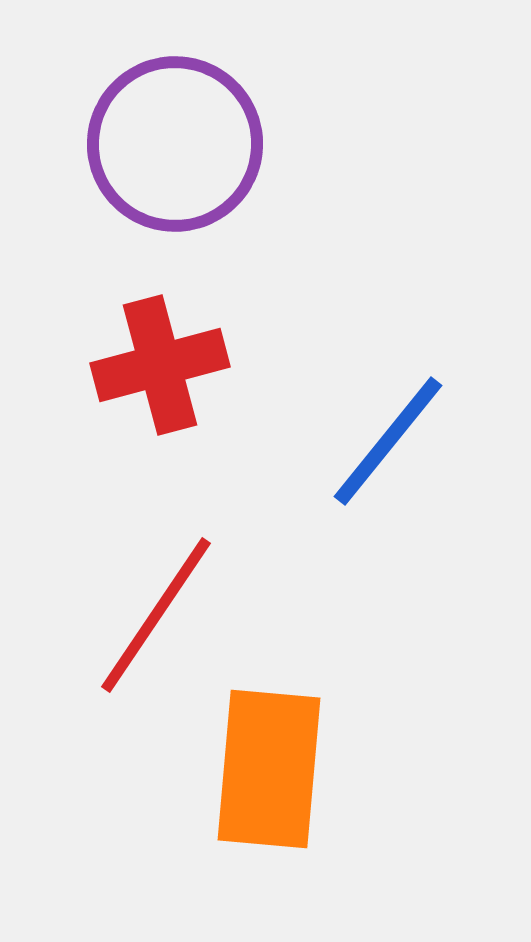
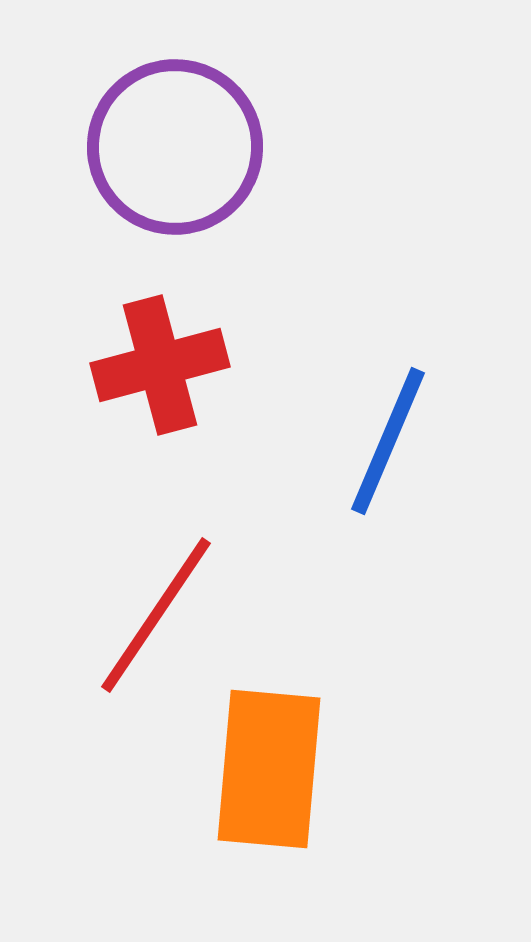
purple circle: moved 3 px down
blue line: rotated 16 degrees counterclockwise
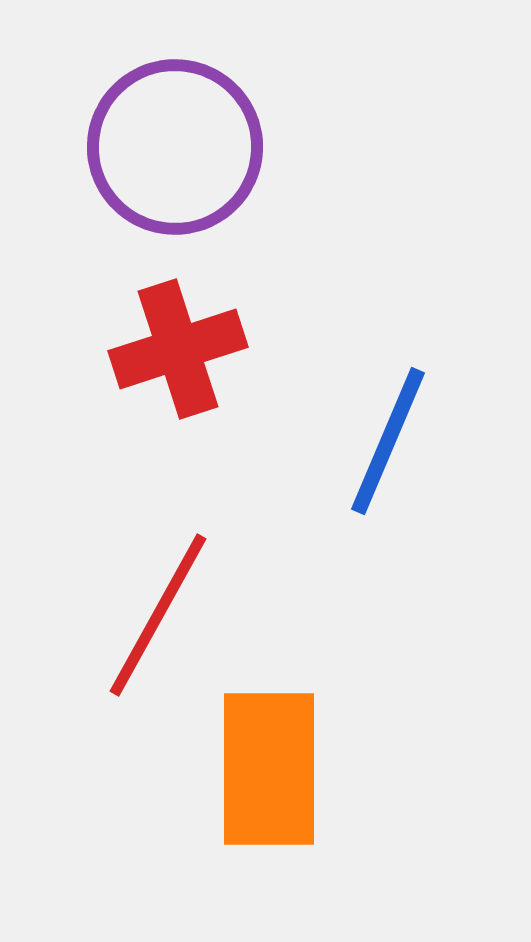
red cross: moved 18 px right, 16 px up; rotated 3 degrees counterclockwise
red line: moved 2 px right; rotated 5 degrees counterclockwise
orange rectangle: rotated 5 degrees counterclockwise
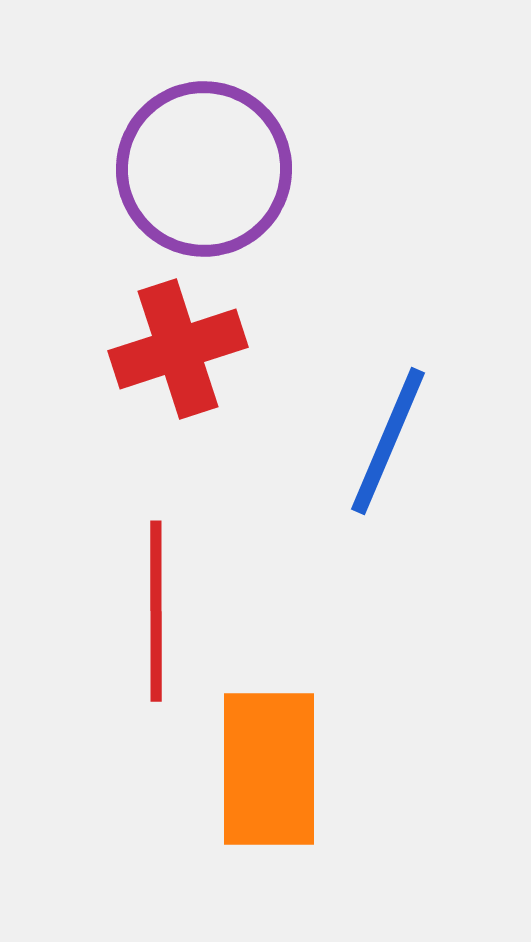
purple circle: moved 29 px right, 22 px down
red line: moved 2 px left, 4 px up; rotated 29 degrees counterclockwise
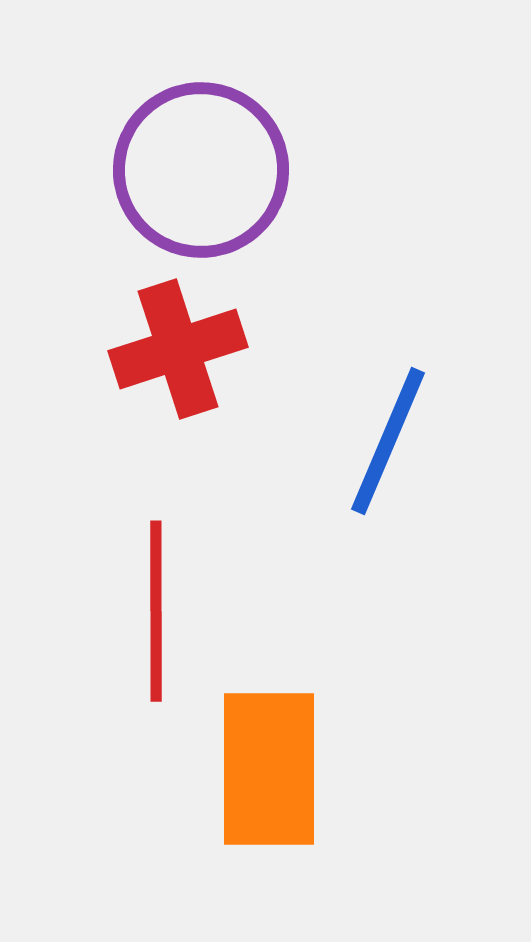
purple circle: moved 3 px left, 1 px down
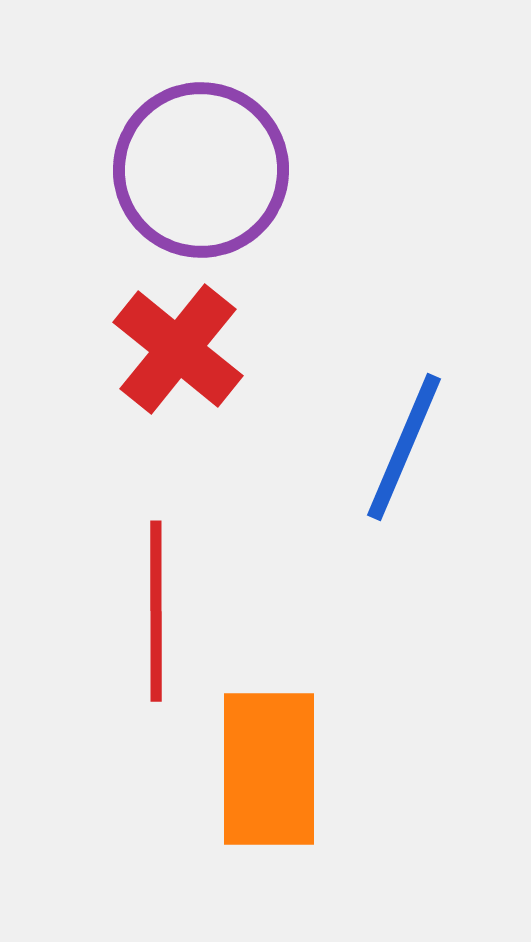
red cross: rotated 33 degrees counterclockwise
blue line: moved 16 px right, 6 px down
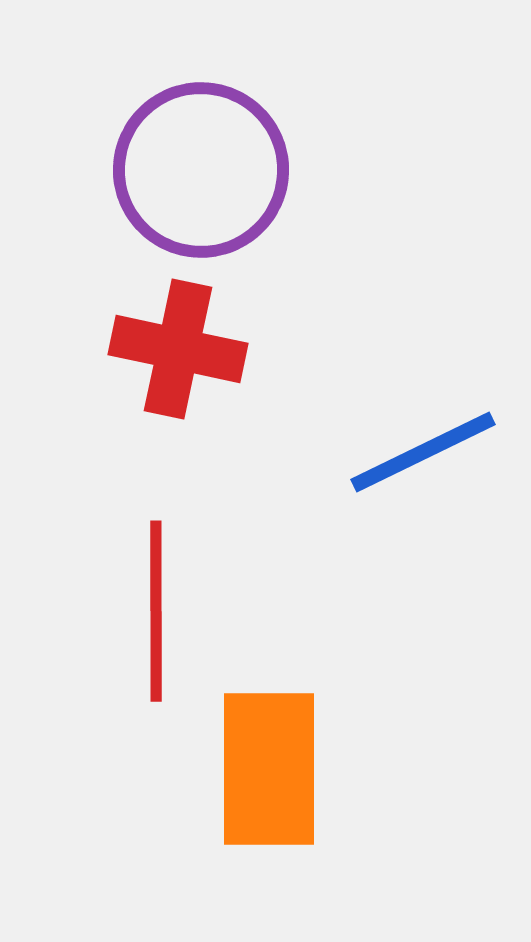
red cross: rotated 27 degrees counterclockwise
blue line: moved 19 px right, 5 px down; rotated 41 degrees clockwise
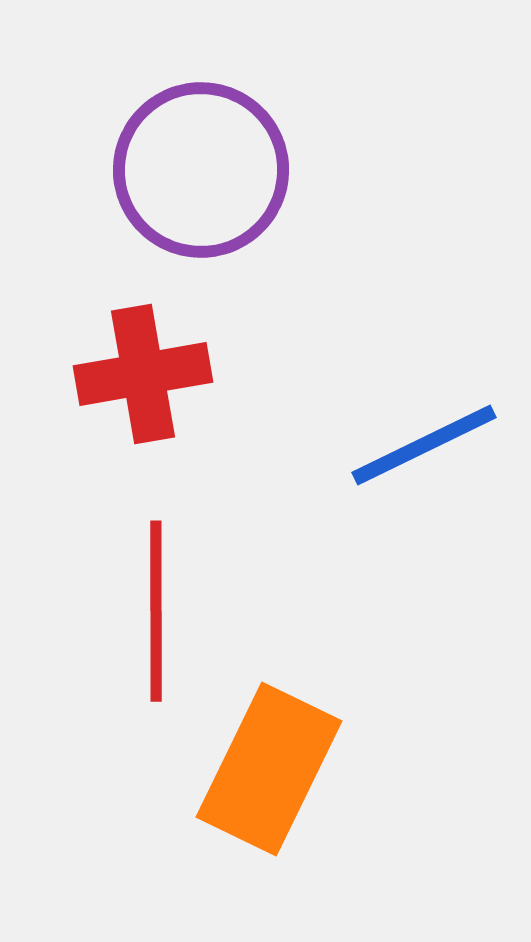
red cross: moved 35 px left, 25 px down; rotated 22 degrees counterclockwise
blue line: moved 1 px right, 7 px up
orange rectangle: rotated 26 degrees clockwise
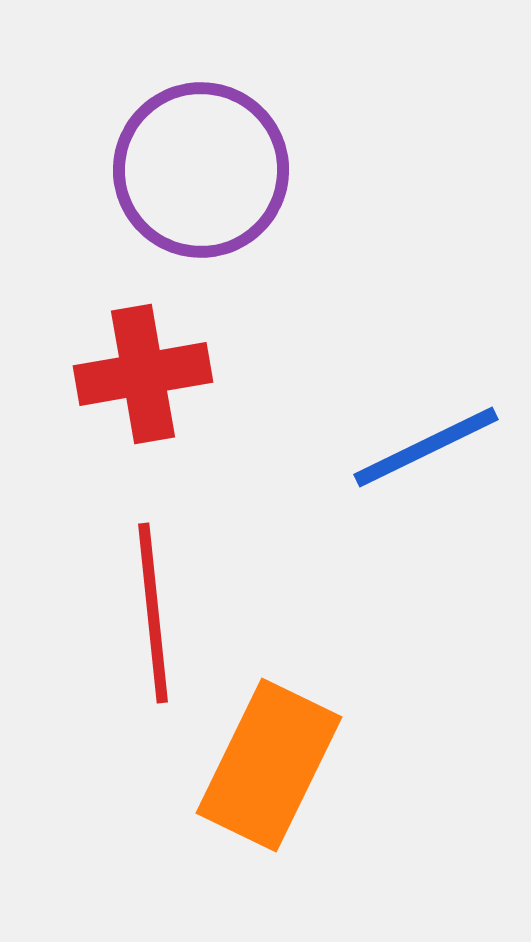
blue line: moved 2 px right, 2 px down
red line: moved 3 px left, 2 px down; rotated 6 degrees counterclockwise
orange rectangle: moved 4 px up
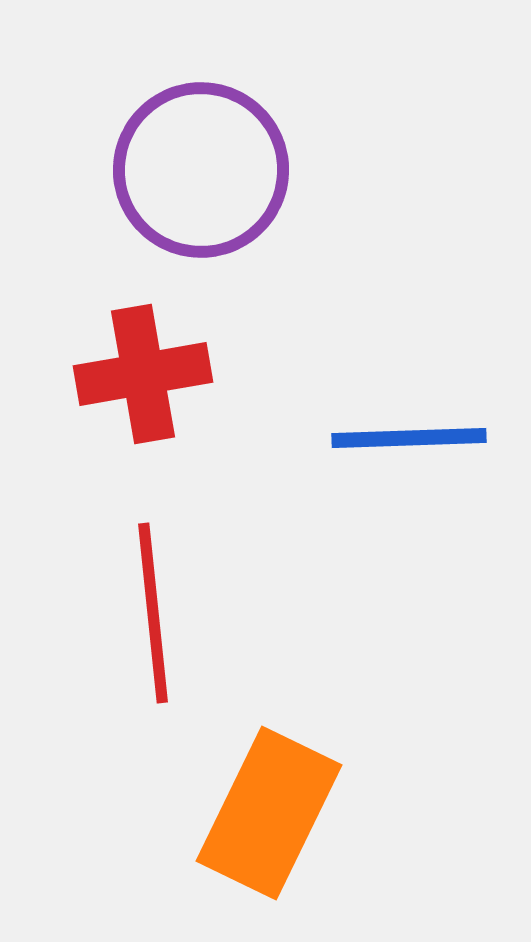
blue line: moved 17 px left, 9 px up; rotated 24 degrees clockwise
orange rectangle: moved 48 px down
